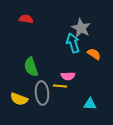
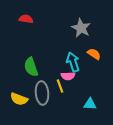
cyan arrow: moved 19 px down
yellow line: rotated 64 degrees clockwise
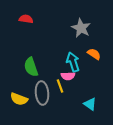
cyan triangle: rotated 32 degrees clockwise
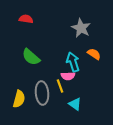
green semicircle: moved 10 px up; rotated 30 degrees counterclockwise
yellow semicircle: rotated 96 degrees counterclockwise
cyan triangle: moved 15 px left
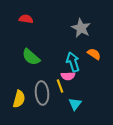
cyan triangle: rotated 32 degrees clockwise
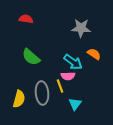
gray star: rotated 24 degrees counterclockwise
cyan arrow: rotated 144 degrees clockwise
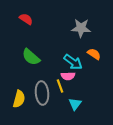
red semicircle: rotated 24 degrees clockwise
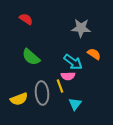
yellow semicircle: rotated 54 degrees clockwise
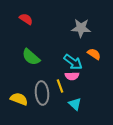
pink semicircle: moved 4 px right
yellow semicircle: rotated 138 degrees counterclockwise
cyan triangle: rotated 24 degrees counterclockwise
